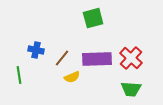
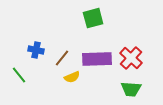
green line: rotated 30 degrees counterclockwise
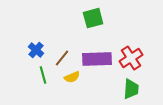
blue cross: rotated 28 degrees clockwise
red cross: rotated 15 degrees clockwise
green line: moved 24 px right; rotated 24 degrees clockwise
green trapezoid: rotated 90 degrees counterclockwise
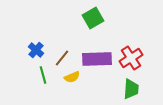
green square: rotated 15 degrees counterclockwise
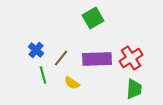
brown line: moved 1 px left
yellow semicircle: moved 6 px down; rotated 56 degrees clockwise
green trapezoid: moved 3 px right
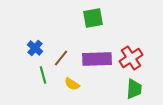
green square: rotated 20 degrees clockwise
blue cross: moved 1 px left, 2 px up
yellow semicircle: moved 1 px down
